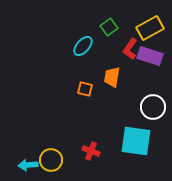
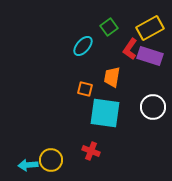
cyan square: moved 31 px left, 28 px up
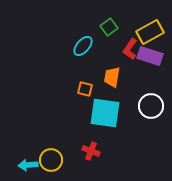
yellow rectangle: moved 4 px down
white circle: moved 2 px left, 1 px up
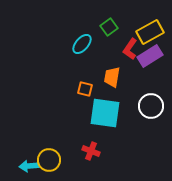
cyan ellipse: moved 1 px left, 2 px up
purple rectangle: rotated 50 degrees counterclockwise
yellow circle: moved 2 px left
cyan arrow: moved 1 px right, 1 px down
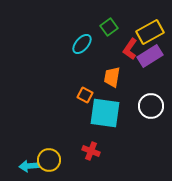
orange square: moved 6 px down; rotated 14 degrees clockwise
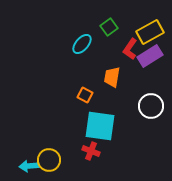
cyan square: moved 5 px left, 13 px down
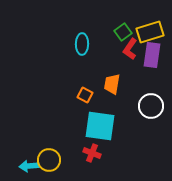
green square: moved 14 px right, 5 px down
yellow rectangle: rotated 12 degrees clockwise
cyan ellipse: rotated 40 degrees counterclockwise
purple rectangle: moved 2 px right, 1 px up; rotated 50 degrees counterclockwise
orange trapezoid: moved 7 px down
red cross: moved 1 px right, 2 px down
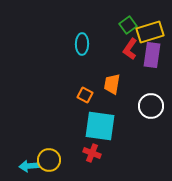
green square: moved 5 px right, 7 px up
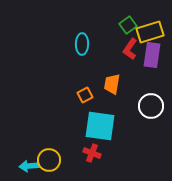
orange square: rotated 35 degrees clockwise
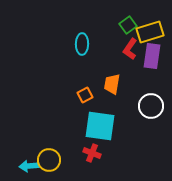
purple rectangle: moved 1 px down
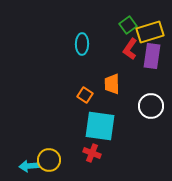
orange trapezoid: rotated 10 degrees counterclockwise
orange square: rotated 28 degrees counterclockwise
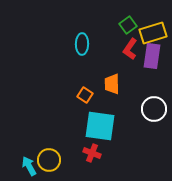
yellow rectangle: moved 3 px right, 1 px down
white circle: moved 3 px right, 3 px down
cyan arrow: rotated 66 degrees clockwise
